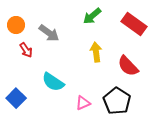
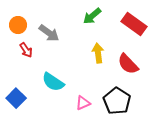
orange circle: moved 2 px right
yellow arrow: moved 2 px right, 1 px down
red semicircle: moved 2 px up
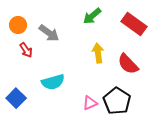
cyan semicircle: rotated 50 degrees counterclockwise
pink triangle: moved 7 px right
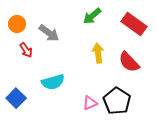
orange circle: moved 1 px left, 1 px up
red semicircle: moved 1 px right, 2 px up
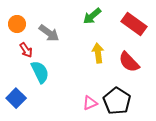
cyan semicircle: moved 13 px left, 10 px up; rotated 100 degrees counterclockwise
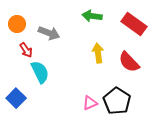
green arrow: rotated 48 degrees clockwise
gray arrow: rotated 15 degrees counterclockwise
